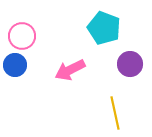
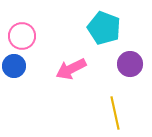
blue circle: moved 1 px left, 1 px down
pink arrow: moved 1 px right, 1 px up
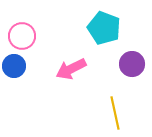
purple circle: moved 2 px right
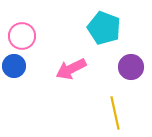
purple circle: moved 1 px left, 3 px down
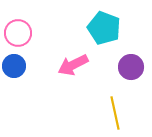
pink circle: moved 4 px left, 3 px up
pink arrow: moved 2 px right, 4 px up
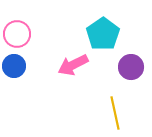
cyan pentagon: moved 1 px left, 6 px down; rotated 16 degrees clockwise
pink circle: moved 1 px left, 1 px down
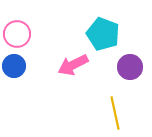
cyan pentagon: rotated 16 degrees counterclockwise
purple circle: moved 1 px left
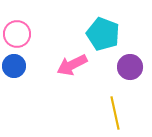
pink arrow: moved 1 px left
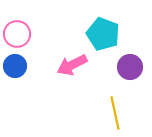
blue circle: moved 1 px right
